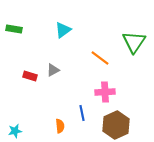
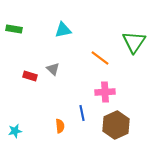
cyan triangle: rotated 24 degrees clockwise
gray triangle: moved 1 px up; rotated 48 degrees counterclockwise
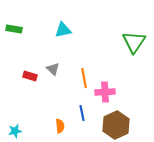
orange line: moved 16 px left, 20 px down; rotated 42 degrees clockwise
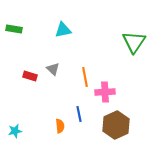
orange line: moved 1 px right, 1 px up
blue line: moved 3 px left, 1 px down
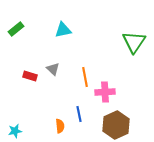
green rectangle: moved 2 px right; rotated 49 degrees counterclockwise
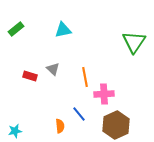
pink cross: moved 1 px left, 2 px down
blue line: rotated 28 degrees counterclockwise
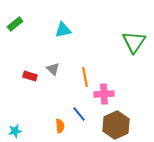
green rectangle: moved 1 px left, 5 px up
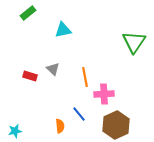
green rectangle: moved 13 px right, 11 px up
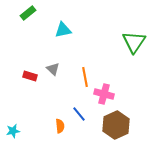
pink cross: rotated 18 degrees clockwise
cyan star: moved 2 px left
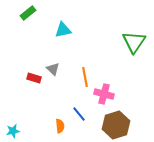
red rectangle: moved 4 px right, 2 px down
brown hexagon: rotated 8 degrees clockwise
